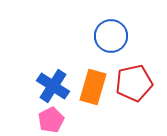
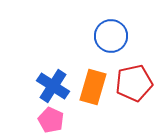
pink pentagon: rotated 20 degrees counterclockwise
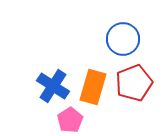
blue circle: moved 12 px right, 3 px down
red pentagon: rotated 9 degrees counterclockwise
pink pentagon: moved 19 px right; rotated 15 degrees clockwise
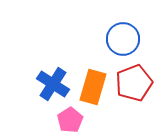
blue cross: moved 2 px up
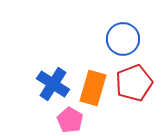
orange rectangle: moved 1 px down
pink pentagon: rotated 10 degrees counterclockwise
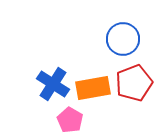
orange rectangle: rotated 64 degrees clockwise
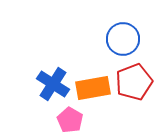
red pentagon: moved 1 px up
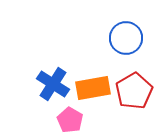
blue circle: moved 3 px right, 1 px up
red pentagon: moved 9 px down; rotated 9 degrees counterclockwise
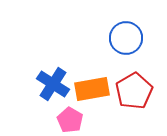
orange rectangle: moved 1 px left, 1 px down
